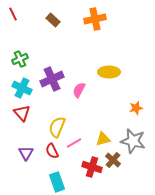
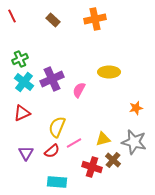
red line: moved 1 px left, 2 px down
cyan cross: moved 2 px right, 6 px up; rotated 12 degrees clockwise
red triangle: rotated 48 degrees clockwise
gray star: moved 1 px right, 1 px down
red semicircle: rotated 105 degrees counterclockwise
cyan rectangle: rotated 66 degrees counterclockwise
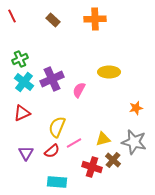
orange cross: rotated 10 degrees clockwise
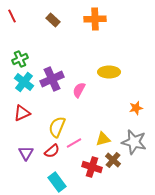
cyan rectangle: rotated 48 degrees clockwise
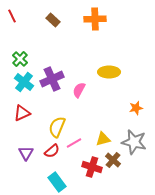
green cross: rotated 21 degrees counterclockwise
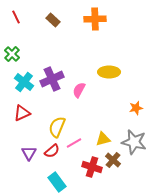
red line: moved 4 px right, 1 px down
green cross: moved 8 px left, 5 px up
purple triangle: moved 3 px right
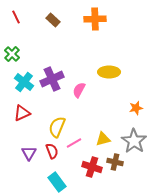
gray star: moved 1 px up; rotated 20 degrees clockwise
red semicircle: rotated 70 degrees counterclockwise
brown cross: moved 2 px right, 2 px down; rotated 28 degrees counterclockwise
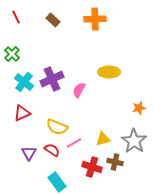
orange star: moved 3 px right
yellow semicircle: rotated 90 degrees counterclockwise
red semicircle: moved 1 px up; rotated 35 degrees counterclockwise
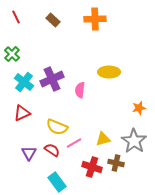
pink semicircle: moved 1 px right; rotated 21 degrees counterclockwise
brown cross: moved 1 px right, 1 px down
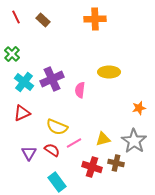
brown rectangle: moved 10 px left
